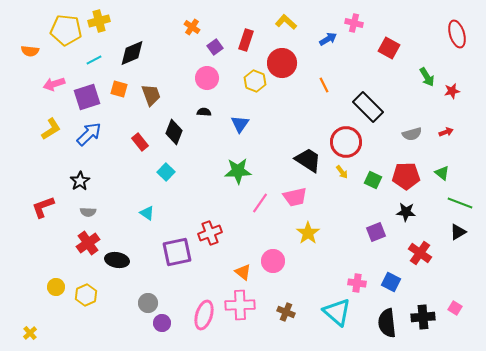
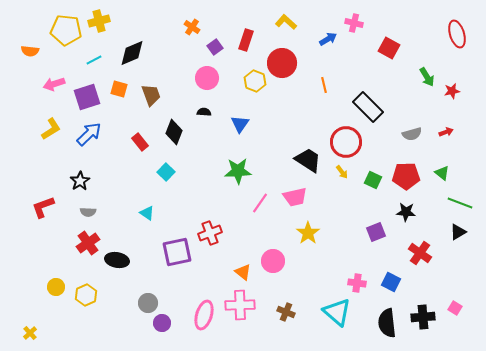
orange line at (324, 85): rotated 14 degrees clockwise
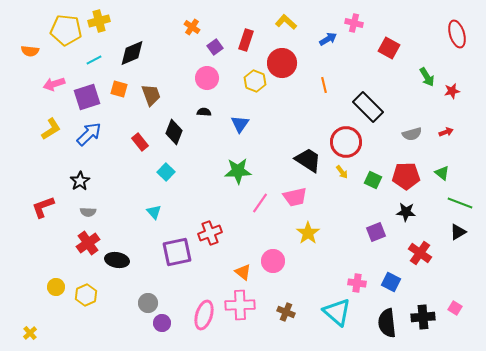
cyan triangle at (147, 213): moved 7 px right, 1 px up; rotated 14 degrees clockwise
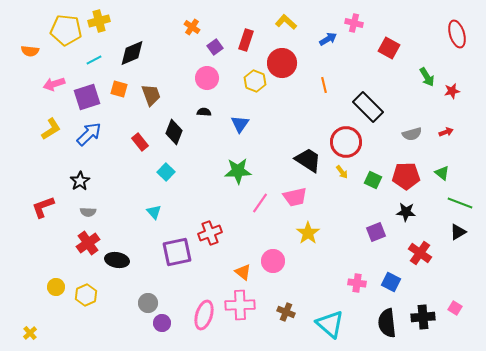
cyan triangle at (337, 312): moved 7 px left, 12 px down
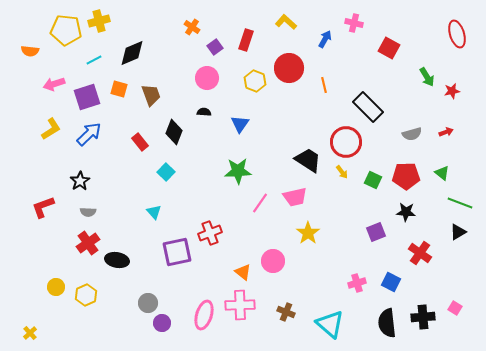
blue arrow at (328, 39): moved 3 px left; rotated 30 degrees counterclockwise
red circle at (282, 63): moved 7 px right, 5 px down
pink cross at (357, 283): rotated 24 degrees counterclockwise
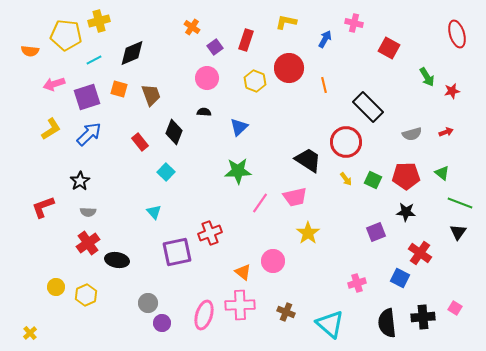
yellow L-shape at (286, 22): rotated 30 degrees counterclockwise
yellow pentagon at (66, 30): moved 5 px down
blue triangle at (240, 124): moved 1 px left, 3 px down; rotated 12 degrees clockwise
yellow arrow at (342, 172): moved 4 px right, 7 px down
black triangle at (458, 232): rotated 24 degrees counterclockwise
blue square at (391, 282): moved 9 px right, 4 px up
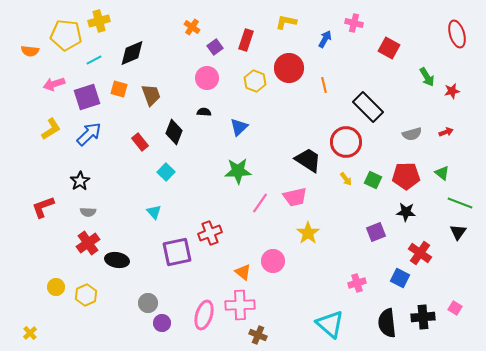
brown cross at (286, 312): moved 28 px left, 23 px down
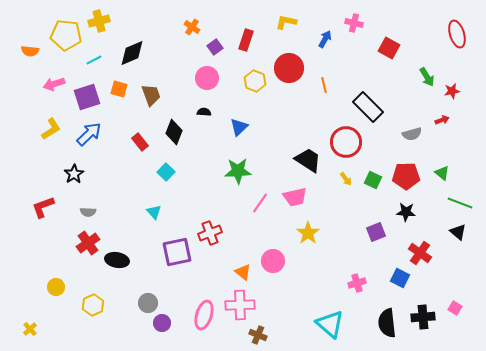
red arrow at (446, 132): moved 4 px left, 12 px up
black star at (80, 181): moved 6 px left, 7 px up
black triangle at (458, 232): rotated 24 degrees counterclockwise
yellow hexagon at (86, 295): moved 7 px right, 10 px down
yellow cross at (30, 333): moved 4 px up
